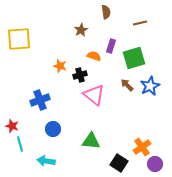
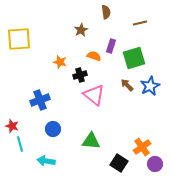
orange star: moved 4 px up
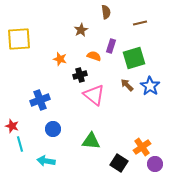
orange star: moved 3 px up
blue star: rotated 12 degrees counterclockwise
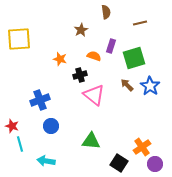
blue circle: moved 2 px left, 3 px up
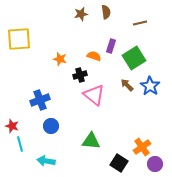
brown star: moved 16 px up; rotated 16 degrees clockwise
green square: rotated 15 degrees counterclockwise
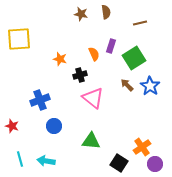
brown star: rotated 24 degrees clockwise
orange semicircle: moved 2 px up; rotated 48 degrees clockwise
pink triangle: moved 1 px left, 3 px down
blue circle: moved 3 px right
cyan line: moved 15 px down
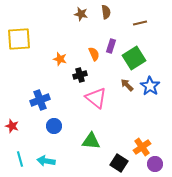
pink triangle: moved 3 px right
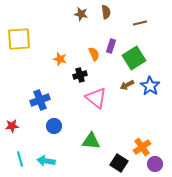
brown arrow: rotated 72 degrees counterclockwise
red star: rotated 24 degrees counterclockwise
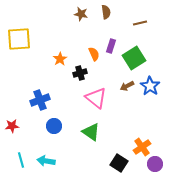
orange star: rotated 24 degrees clockwise
black cross: moved 2 px up
brown arrow: moved 1 px down
green triangle: moved 9 px up; rotated 30 degrees clockwise
cyan line: moved 1 px right, 1 px down
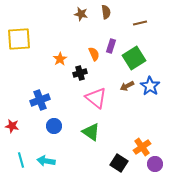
red star: rotated 16 degrees clockwise
